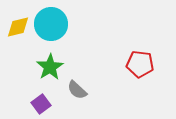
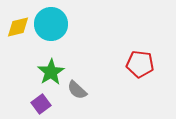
green star: moved 1 px right, 5 px down
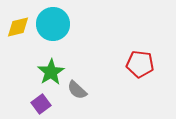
cyan circle: moved 2 px right
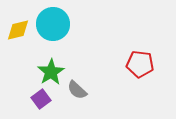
yellow diamond: moved 3 px down
purple square: moved 5 px up
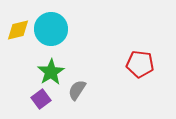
cyan circle: moved 2 px left, 5 px down
gray semicircle: rotated 80 degrees clockwise
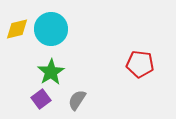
yellow diamond: moved 1 px left, 1 px up
gray semicircle: moved 10 px down
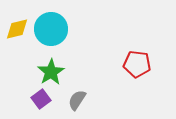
red pentagon: moved 3 px left
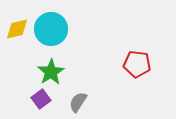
gray semicircle: moved 1 px right, 2 px down
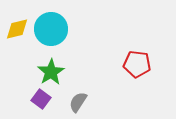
purple square: rotated 18 degrees counterclockwise
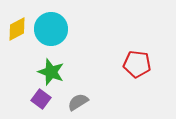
yellow diamond: rotated 15 degrees counterclockwise
green star: rotated 20 degrees counterclockwise
gray semicircle: rotated 25 degrees clockwise
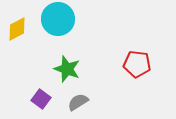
cyan circle: moved 7 px right, 10 px up
green star: moved 16 px right, 3 px up
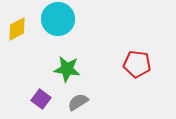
green star: rotated 12 degrees counterclockwise
